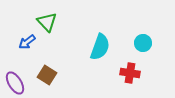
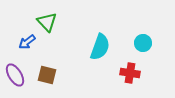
brown square: rotated 18 degrees counterclockwise
purple ellipse: moved 8 px up
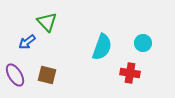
cyan semicircle: moved 2 px right
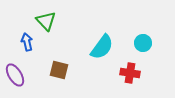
green triangle: moved 1 px left, 1 px up
blue arrow: rotated 114 degrees clockwise
cyan semicircle: rotated 16 degrees clockwise
brown square: moved 12 px right, 5 px up
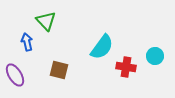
cyan circle: moved 12 px right, 13 px down
red cross: moved 4 px left, 6 px up
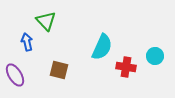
cyan semicircle: rotated 12 degrees counterclockwise
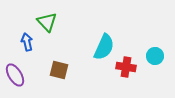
green triangle: moved 1 px right, 1 px down
cyan semicircle: moved 2 px right
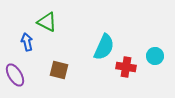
green triangle: rotated 20 degrees counterclockwise
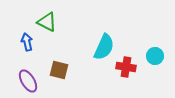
purple ellipse: moved 13 px right, 6 px down
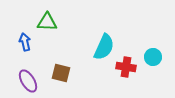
green triangle: rotated 25 degrees counterclockwise
blue arrow: moved 2 px left
cyan circle: moved 2 px left, 1 px down
brown square: moved 2 px right, 3 px down
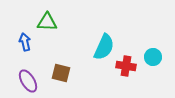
red cross: moved 1 px up
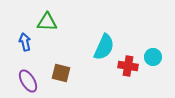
red cross: moved 2 px right
